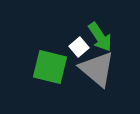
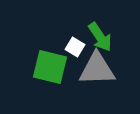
white square: moved 4 px left; rotated 18 degrees counterclockwise
gray triangle: rotated 42 degrees counterclockwise
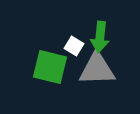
green arrow: rotated 40 degrees clockwise
white square: moved 1 px left, 1 px up
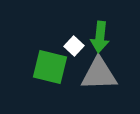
white square: rotated 12 degrees clockwise
gray triangle: moved 2 px right, 5 px down
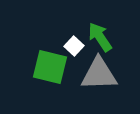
green arrow: rotated 140 degrees clockwise
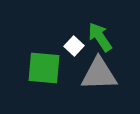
green square: moved 6 px left, 1 px down; rotated 9 degrees counterclockwise
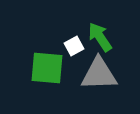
white square: rotated 18 degrees clockwise
green square: moved 3 px right
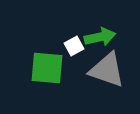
green arrow: rotated 112 degrees clockwise
gray triangle: moved 8 px right, 4 px up; rotated 21 degrees clockwise
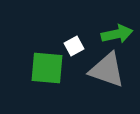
green arrow: moved 17 px right, 3 px up
